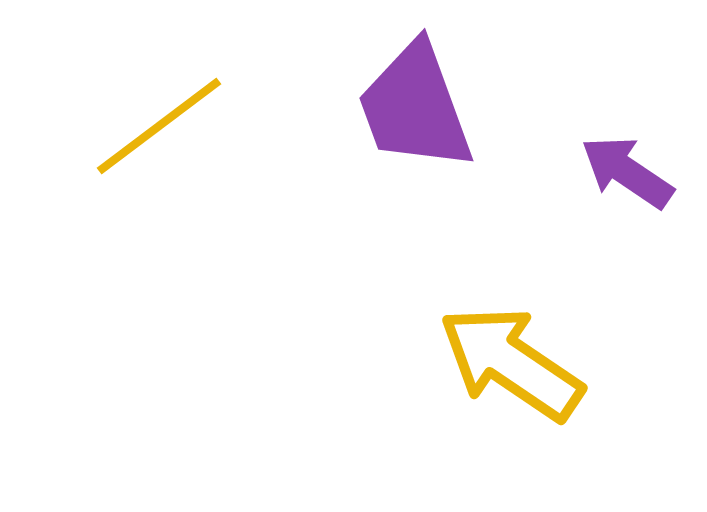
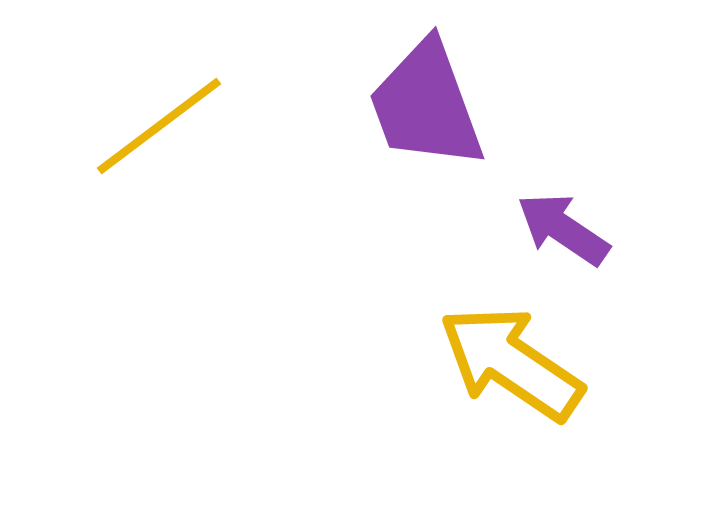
purple trapezoid: moved 11 px right, 2 px up
purple arrow: moved 64 px left, 57 px down
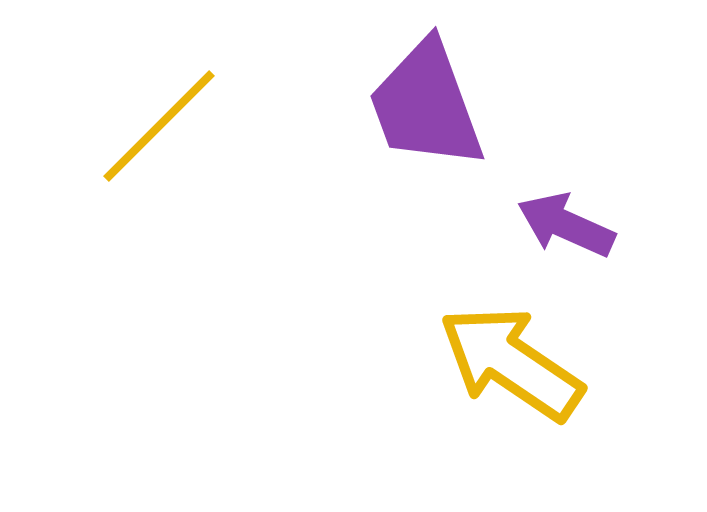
yellow line: rotated 8 degrees counterclockwise
purple arrow: moved 3 px right, 4 px up; rotated 10 degrees counterclockwise
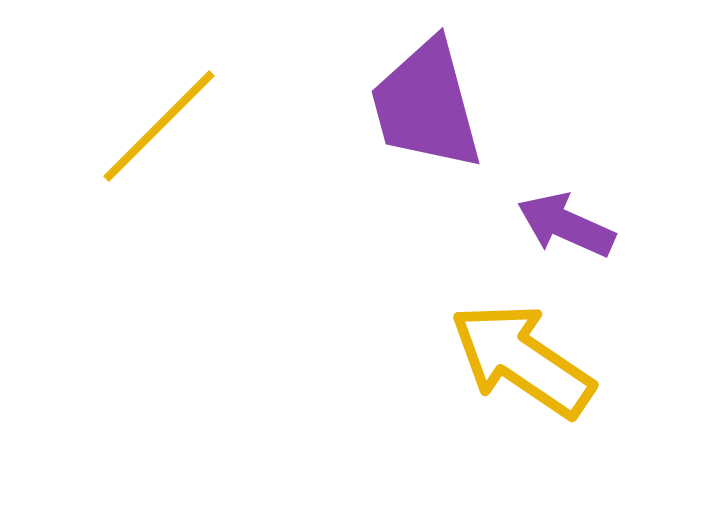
purple trapezoid: rotated 5 degrees clockwise
yellow arrow: moved 11 px right, 3 px up
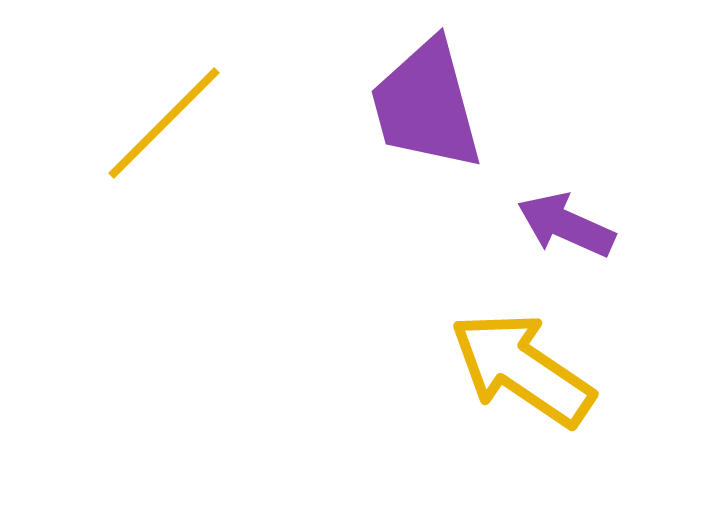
yellow line: moved 5 px right, 3 px up
yellow arrow: moved 9 px down
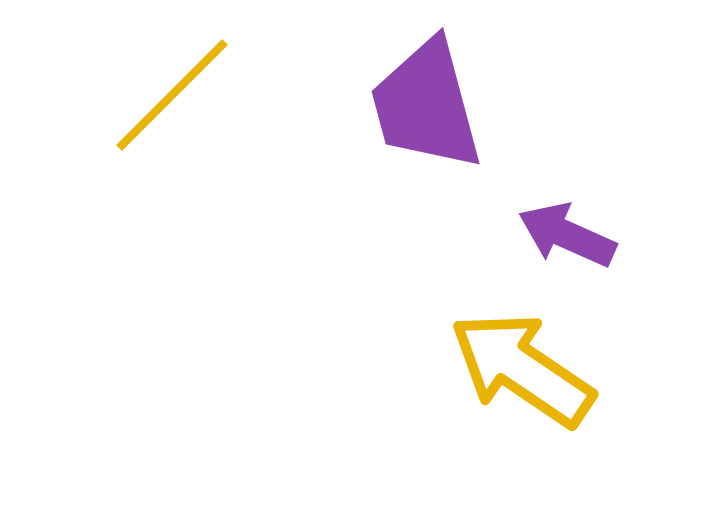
yellow line: moved 8 px right, 28 px up
purple arrow: moved 1 px right, 10 px down
